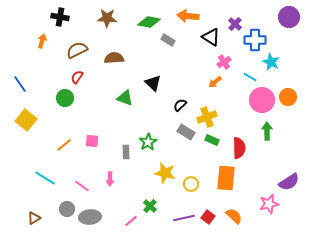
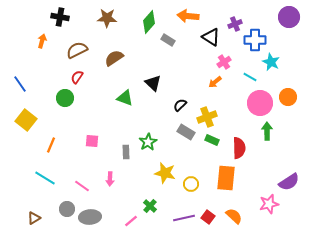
green diamond at (149, 22): rotated 60 degrees counterclockwise
purple cross at (235, 24): rotated 24 degrees clockwise
brown semicircle at (114, 58): rotated 30 degrees counterclockwise
pink circle at (262, 100): moved 2 px left, 3 px down
orange line at (64, 145): moved 13 px left; rotated 28 degrees counterclockwise
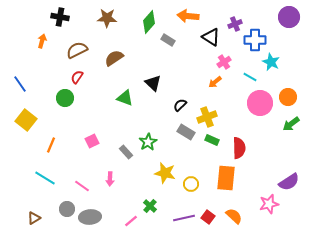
green arrow at (267, 131): moved 24 px right, 7 px up; rotated 126 degrees counterclockwise
pink square at (92, 141): rotated 32 degrees counterclockwise
gray rectangle at (126, 152): rotated 40 degrees counterclockwise
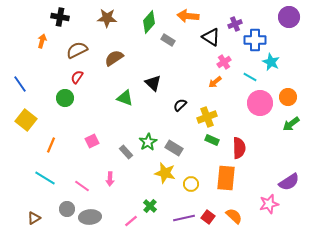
gray rectangle at (186, 132): moved 12 px left, 16 px down
